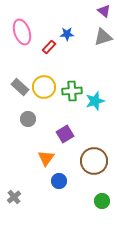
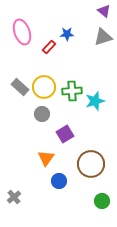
gray circle: moved 14 px right, 5 px up
brown circle: moved 3 px left, 3 px down
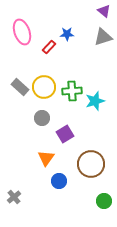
gray circle: moved 4 px down
green circle: moved 2 px right
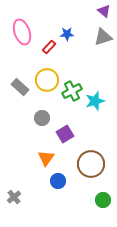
yellow circle: moved 3 px right, 7 px up
green cross: rotated 24 degrees counterclockwise
blue circle: moved 1 px left
green circle: moved 1 px left, 1 px up
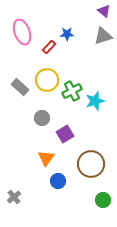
gray triangle: moved 1 px up
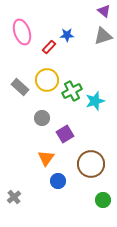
blue star: moved 1 px down
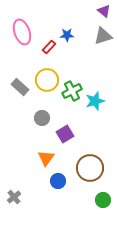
brown circle: moved 1 px left, 4 px down
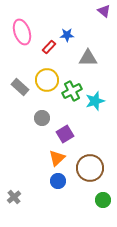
gray triangle: moved 15 px left, 22 px down; rotated 18 degrees clockwise
orange triangle: moved 11 px right; rotated 12 degrees clockwise
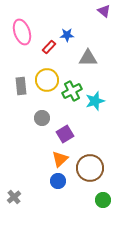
gray rectangle: moved 1 px right, 1 px up; rotated 42 degrees clockwise
orange triangle: moved 3 px right, 1 px down
